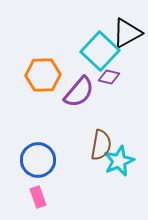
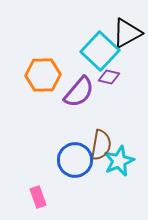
blue circle: moved 37 px right
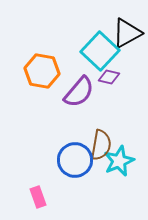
orange hexagon: moved 1 px left, 4 px up; rotated 12 degrees clockwise
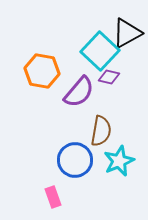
brown semicircle: moved 14 px up
pink rectangle: moved 15 px right
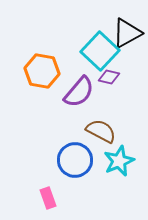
brown semicircle: rotated 72 degrees counterclockwise
pink rectangle: moved 5 px left, 1 px down
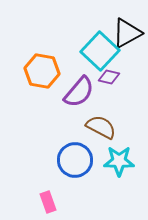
brown semicircle: moved 4 px up
cyan star: rotated 24 degrees clockwise
pink rectangle: moved 4 px down
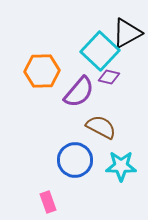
orange hexagon: rotated 12 degrees counterclockwise
cyan star: moved 2 px right, 5 px down
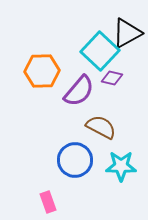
purple diamond: moved 3 px right, 1 px down
purple semicircle: moved 1 px up
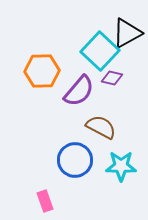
pink rectangle: moved 3 px left, 1 px up
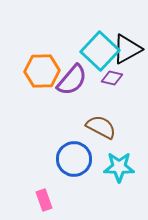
black triangle: moved 16 px down
purple semicircle: moved 7 px left, 11 px up
blue circle: moved 1 px left, 1 px up
cyan star: moved 2 px left, 1 px down
pink rectangle: moved 1 px left, 1 px up
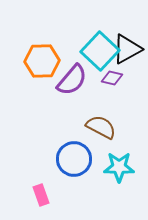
orange hexagon: moved 10 px up
pink rectangle: moved 3 px left, 5 px up
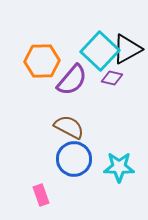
brown semicircle: moved 32 px left
